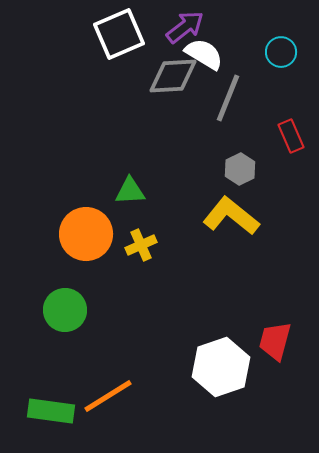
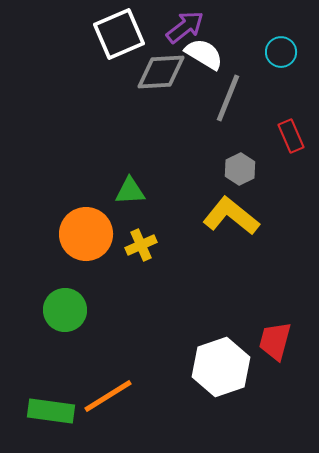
gray diamond: moved 12 px left, 4 px up
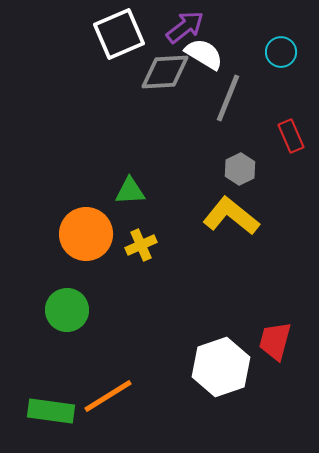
gray diamond: moved 4 px right
green circle: moved 2 px right
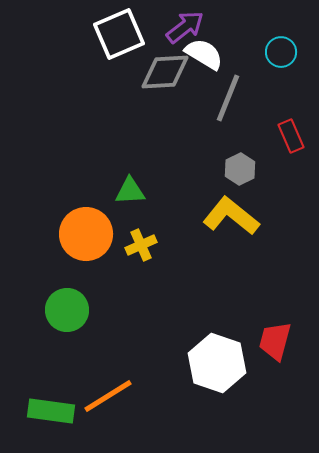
white hexagon: moved 4 px left, 4 px up; rotated 22 degrees counterclockwise
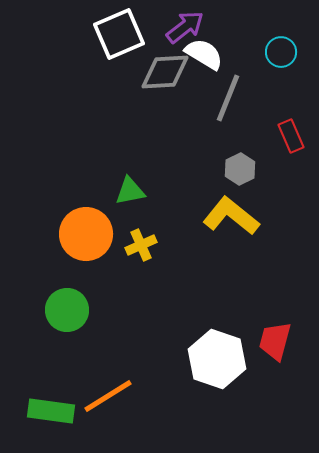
green triangle: rotated 8 degrees counterclockwise
white hexagon: moved 4 px up
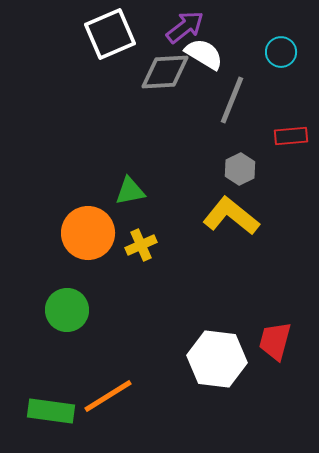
white square: moved 9 px left
gray line: moved 4 px right, 2 px down
red rectangle: rotated 72 degrees counterclockwise
orange circle: moved 2 px right, 1 px up
white hexagon: rotated 12 degrees counterclockwise
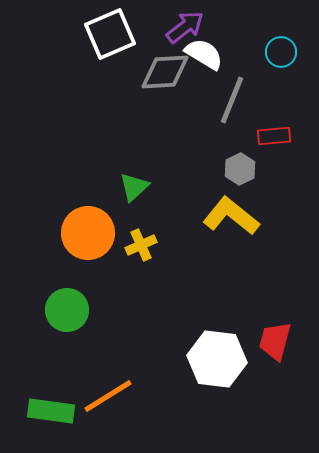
red rectangle: moved 17 px left
green triangle: moved 4 px right, 4 px up; rotated 32 degrees counterclockwise
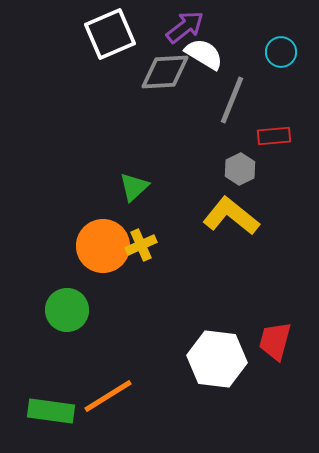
orange circle: moved 15 px right, 13 px down
